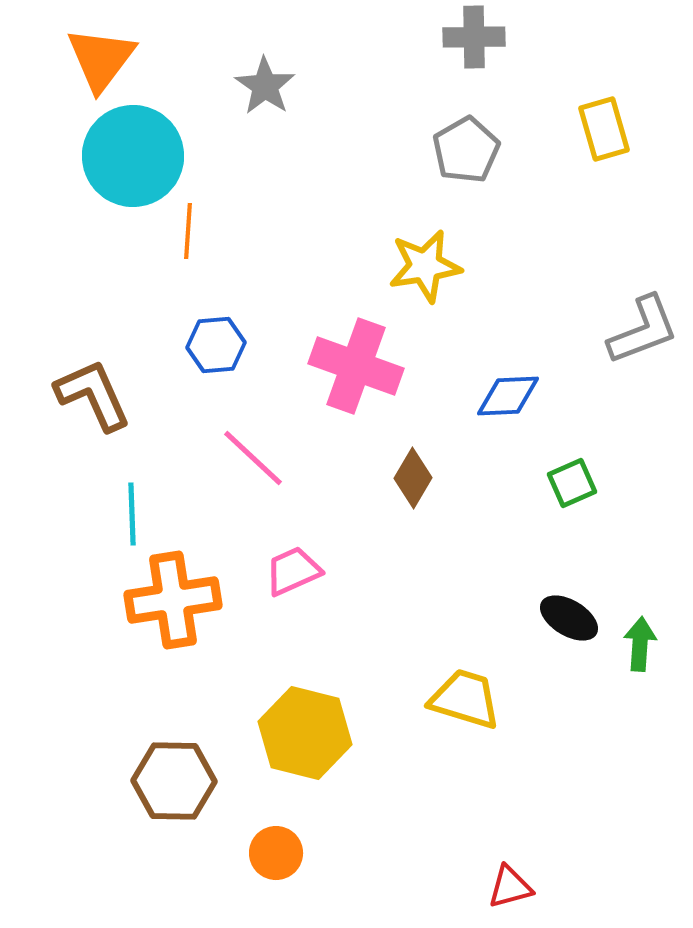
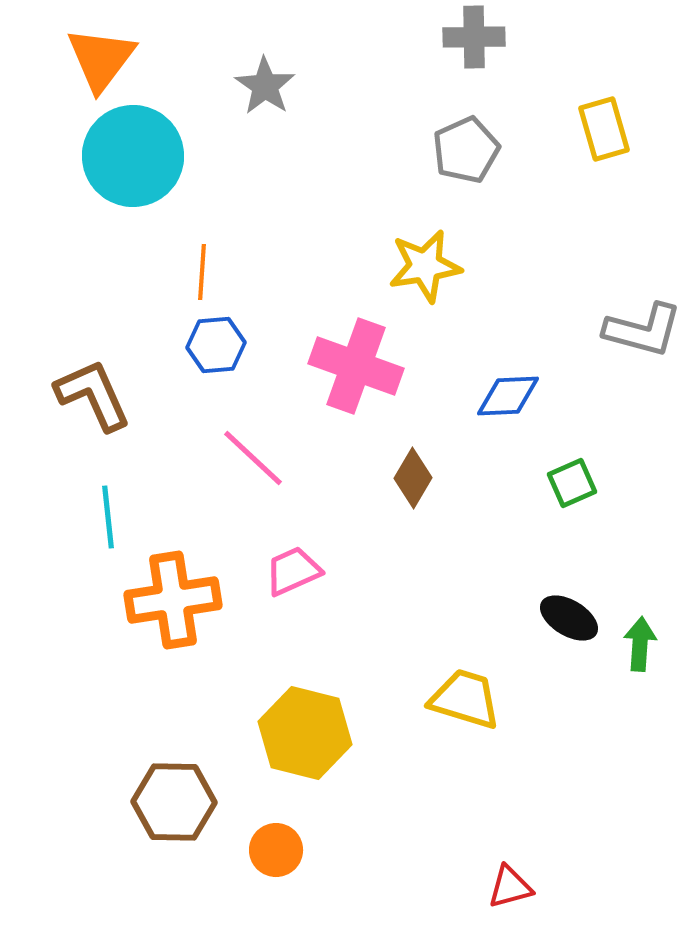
gray pentagon: rotated 6 degrees clockwise
orange line: moved 14 px right, 41 px down
gray L-shape: rotated 36 degrees clockwise
cyan line: moved 24 px left, 3 px down; rotated 4 degrees counterclockwise
brown hexagon: moved 21 px down
orange circle: moved 3 px up
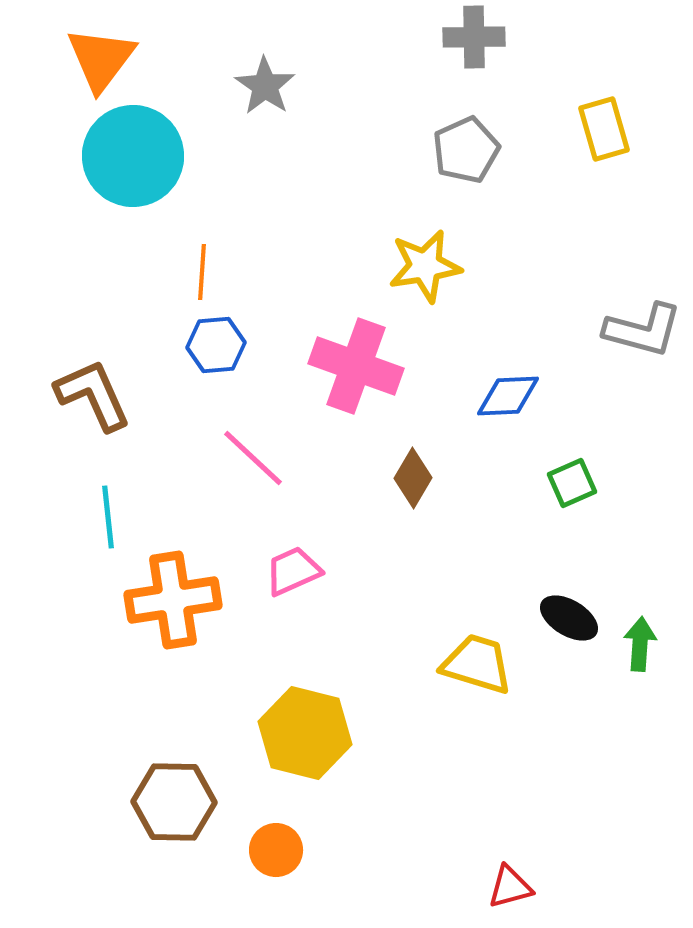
yellow trapezoid: moved 12 px right, 35 px up
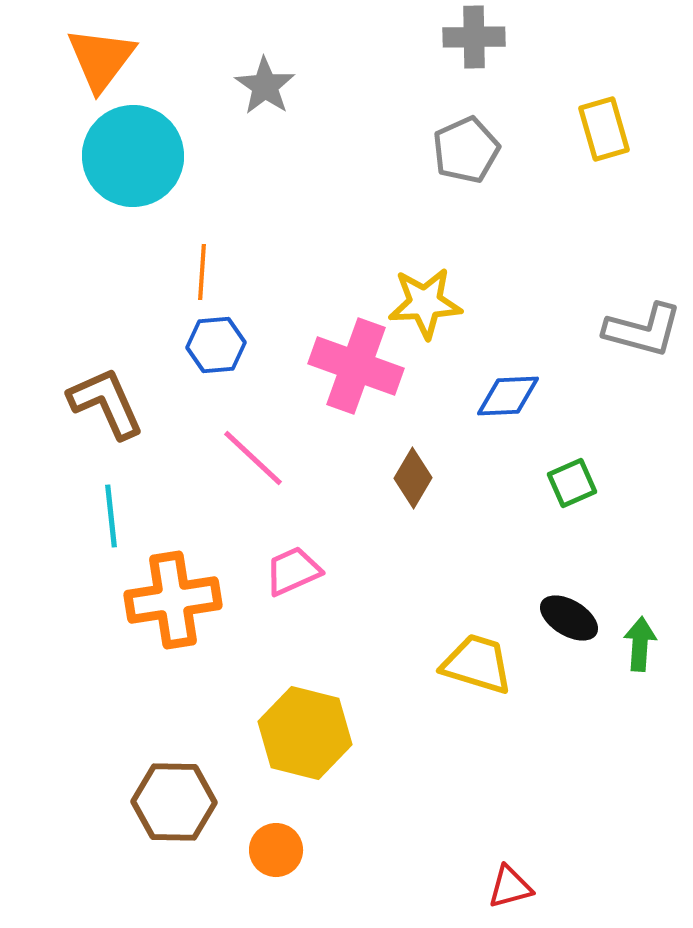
yellow star: moved 37 px down; rotated 6 degrees clockwise
brown L-shape: moved 13 px right, 8 px down
cyan line: moved 3 px right, 1 px up
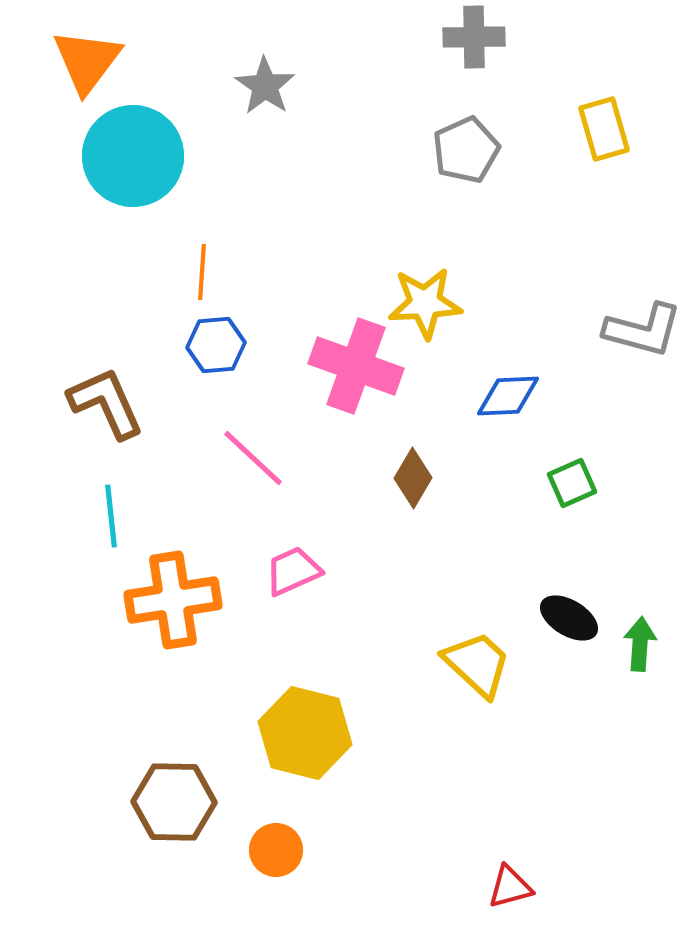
orange triangle: moved 14 px left, 2 px down
yellow trapezoid: rotated 26 degrees clockwise
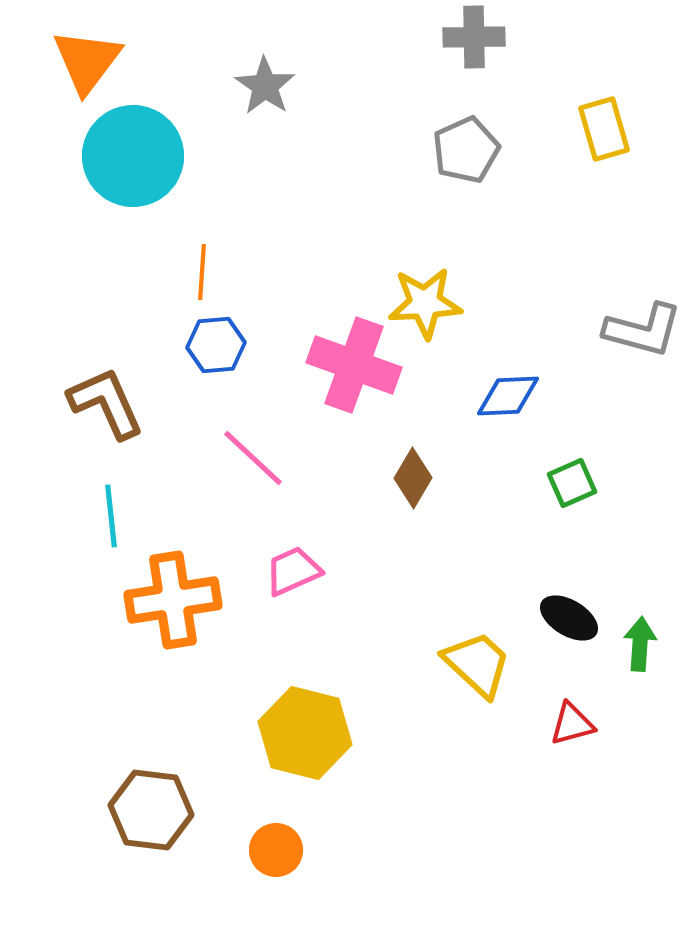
pink cross: moved 2 px left, 1 px up
brown hexagon: moved 23 px left, 8 px down; rotated 6 degrees clockwise
red triangle: moved 62 px right, 163 px up
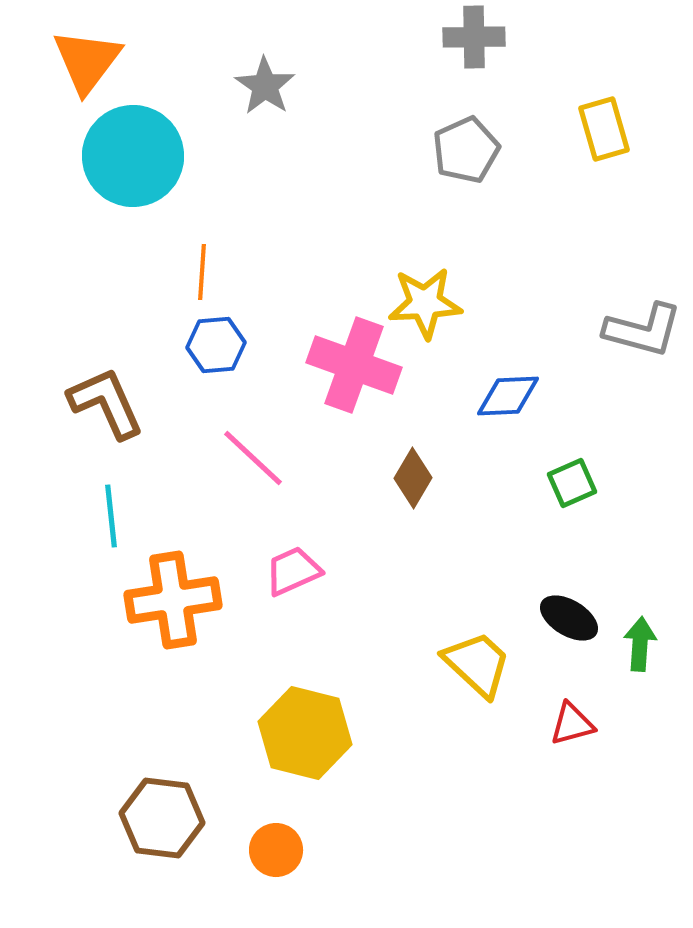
brown hexagon: moved 11 px right, 8 px down
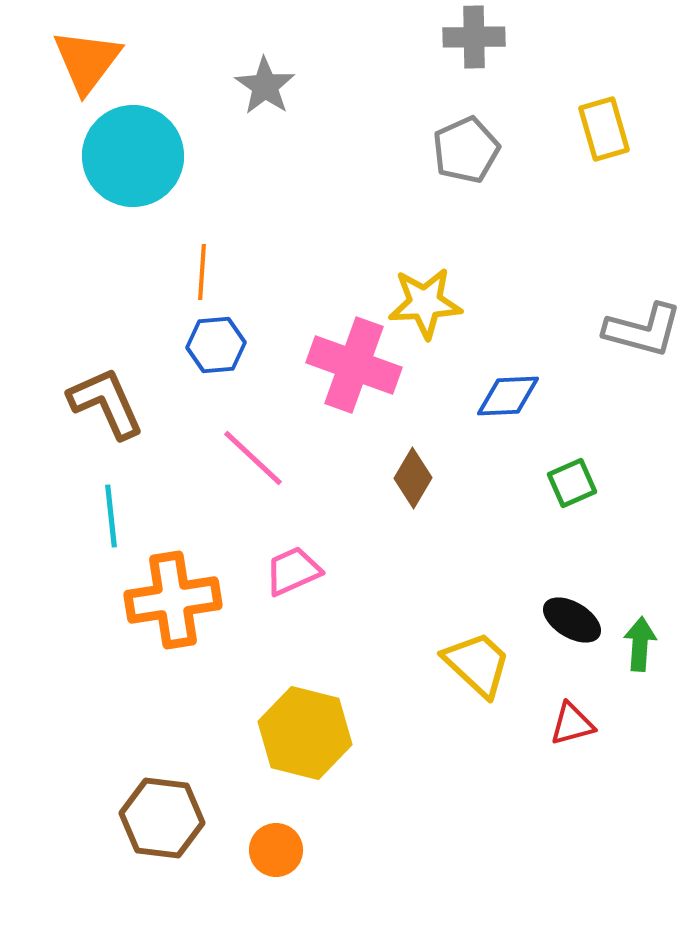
black ellipse: moved 3 px right, 2 px down
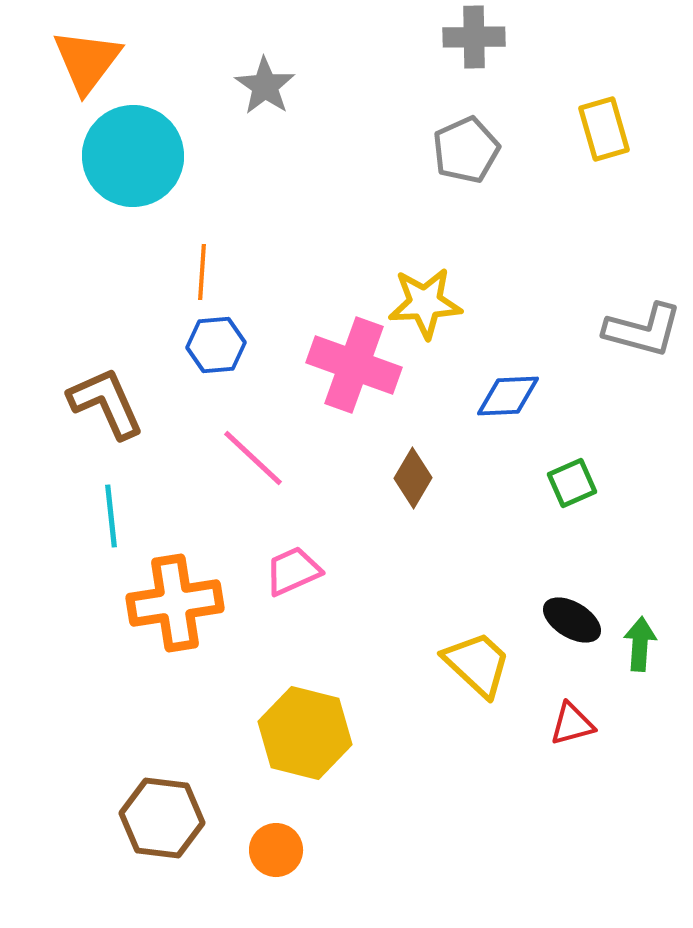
orange cross: moved 2 px right, 3 px down
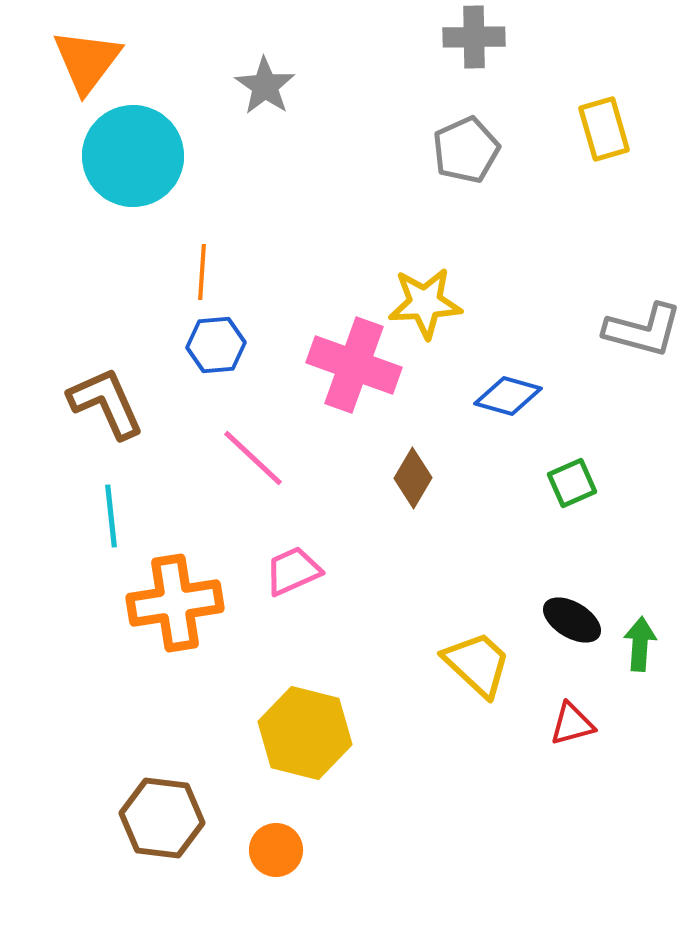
blue diamond: rotated 18 degrees clockwise
